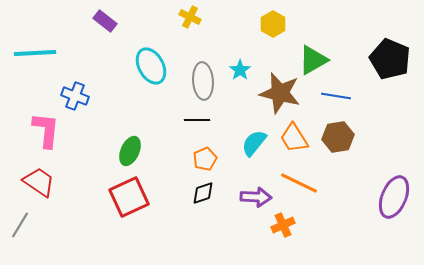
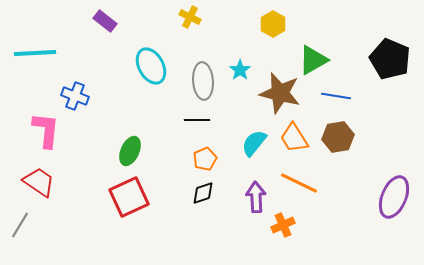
purple arrow: rotated 96 degrees counterclockwise
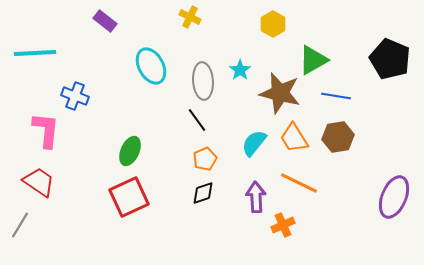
black line: rotated 55 degrees clockwise
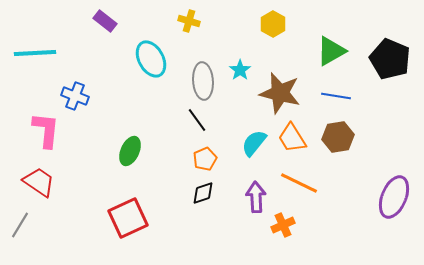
yellow cross: moved 1 px left, 4 px down; rotated 10 degrees counterclockwise
green triangle: moved 18 px right, 9 px up
cyan ellipse: moved 7 px up
orange trapezoid: moved 2 px left
red square: moved 1 px left, 21 px down
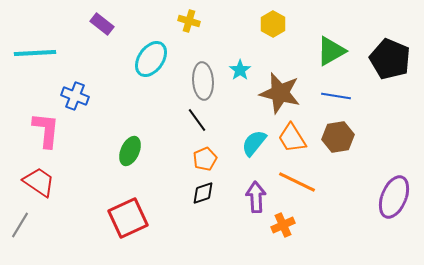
purple rectangle: moved 3 px left, 3 px down
cyan ellipse: rotated 63 degrees clockwise
orange line: moved 2 px left, 1 px up
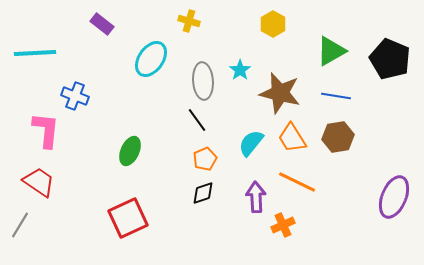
cyan semicircle: moved 3 px left
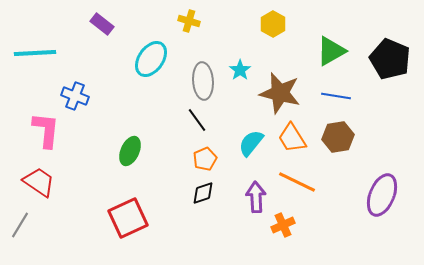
purple ellipse: moved 12 px left, 2 px up
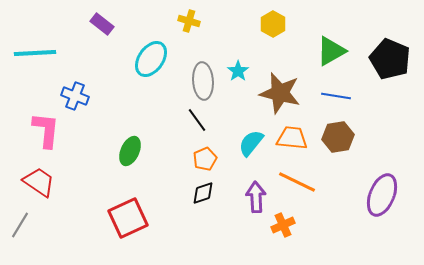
cyan star: moved 2 px left, 1 px down
orange trapezoid: rotated 128 degrees clockwise
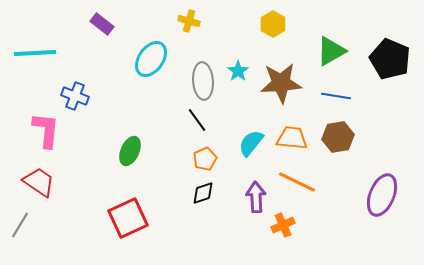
brown star: moved 1 px right, 10 px up; rotated 18 degrees counterclockwise
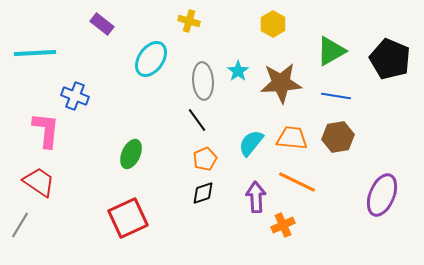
green ellipse: moved 1 px right, 3 px down
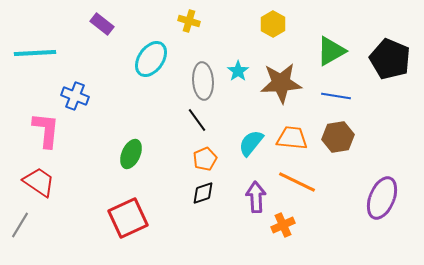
purple ellipse: moved 3 px down
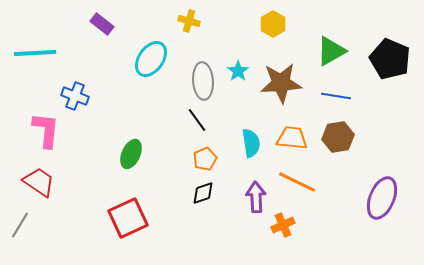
cyan semicircle: rotated 132 degrees clockwise
